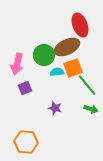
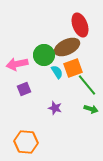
pink arrow: rotated 65 degrees clockwise
cyan semicircle: rotated 64 degrees clockwise
purple square: moved 1 px left, 1 px down
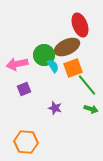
cyan semicircle: moved 4 px left, 6 px up
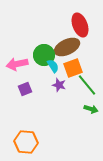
purple square: moved 1 px right
purple star: moved 4 px right, 23 px up
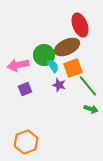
pink arrow: moved 1 px right, 1 px down
green line: moved 1 px right, 1 px down
orange hexagon: rotated 25 degrees counterclockwise
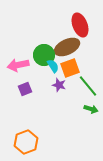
orange square: moved 3 px left
